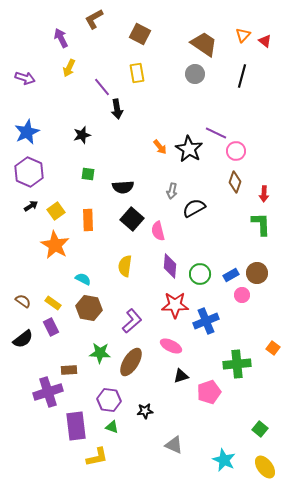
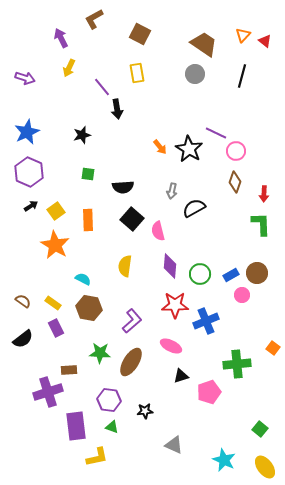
purple rectangle at (51, 327): moved 5 px right, 1 px down
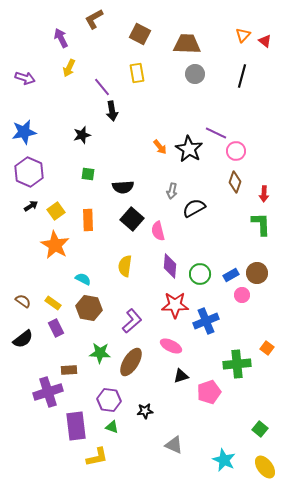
brown trapezoid at (204, 44): moved 17 px left; rotated 32 degrees counterclockwise
black arrow at (117, 109): moved 5 px left, 2 px down
blue star at (27, 132): moved 3 px left; rotated 15 degrees clockwise
orange square at (273, 348): moved 6 px left
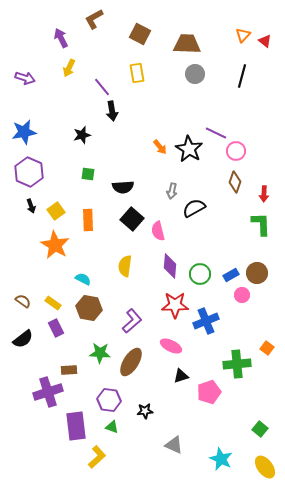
black arrow at (31, 206): rotated 104 degrees clockwise
yellow L-shape at (97, 457): rotated 30 degrees counterclockwise
cyan star at (224, 460): moved 3 px left, 1 px up
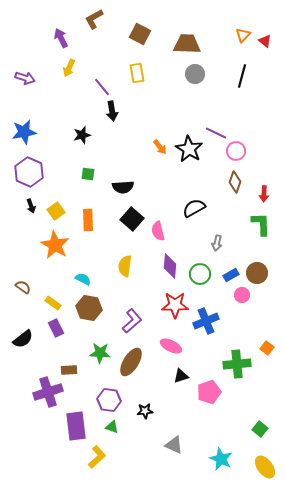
gray arrow at (172, 191): moved 45 px right, 52 px down
brown semicircle at (23, 301): moved 14 px up
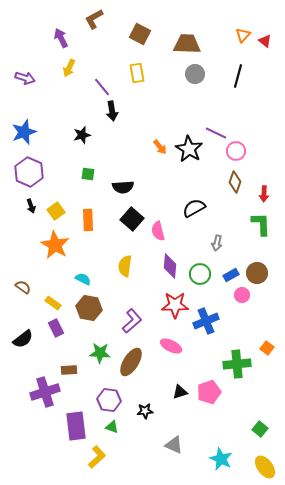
black line at (242, 76): moved 4 px left
blue star at (24, 132): rotated 10 degrees counterclockwise
black triangle at (181, 376): moved 1 px left, 16 px down
purple cross at (48, 392): moved 3 px left
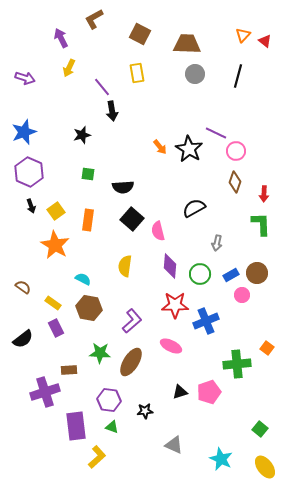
orange rectangle at (88, 220): rotated 10 degrees clockwise
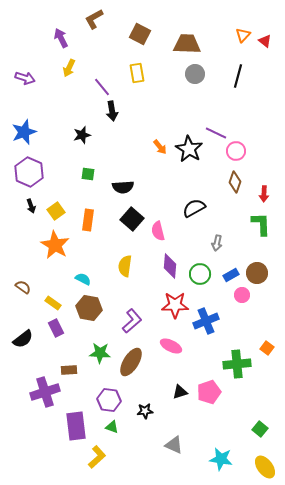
cyan star at (221, 459): rotated 15 degrees counterclockwise
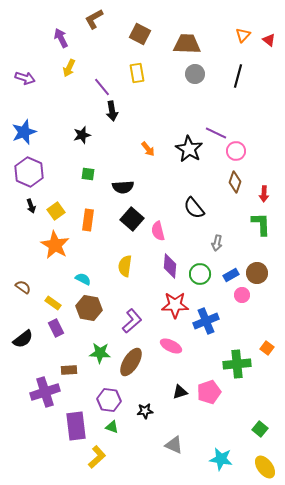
red triangle at (265, 41): moved 4 px right, 1 px up
orange arrow at (160, 147): moved 12 px left, 2 px down
black semicircle at (194, 208): rotated 100 degrees counterclockwise
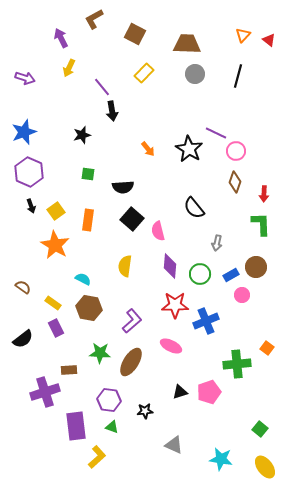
brown square at (140, 34): moved 5 px left
yellow rectangle at (137, 73): moved 7 px right; rotated 54 degrees clockwise
brown circle at (257, 273): moved 1 px left, 6 px up
